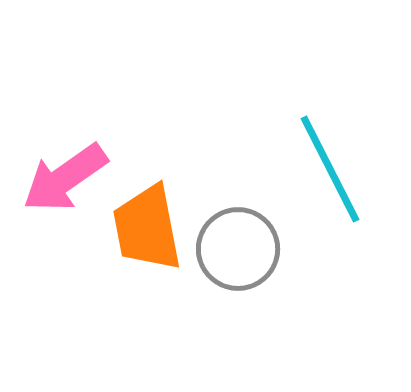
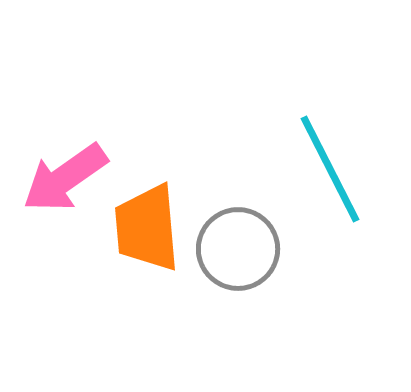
orange trapezoid: rotated 6 degrees clockwise
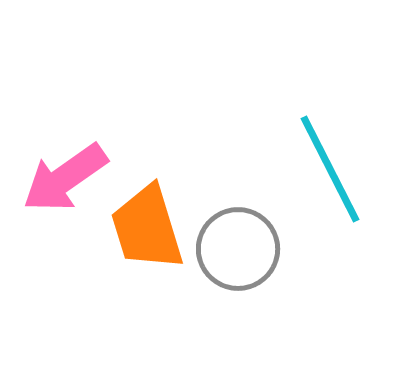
orange trapezoid: rotated 12 degrees counterclockwise
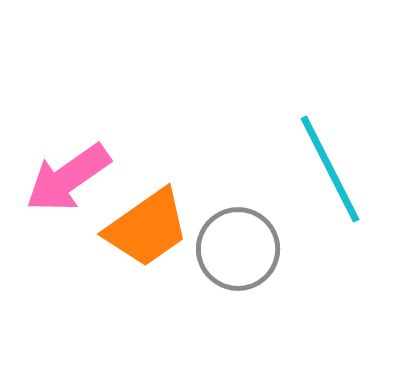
pink arrow: moved 3 px right
orange trapezoid: rotated 108 degrees counterclockwise
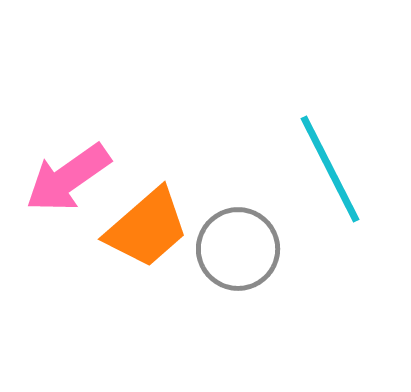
orange trapezoid: rotated 6 degrees counterclockwise
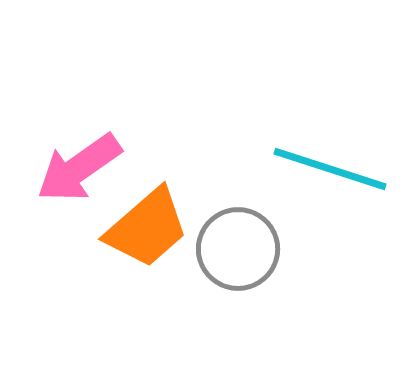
cyan line: rotated 45 degrees counterclockwise
pink arrow: moved 11 px right, 10 px up
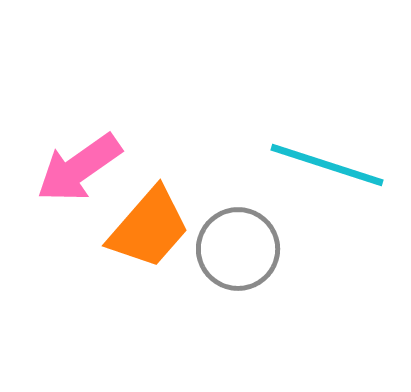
cyan line: moved 3 px left, 4 px up
orange trapezoid: moved 2 px right; rotated 8 degrees counterclockwise
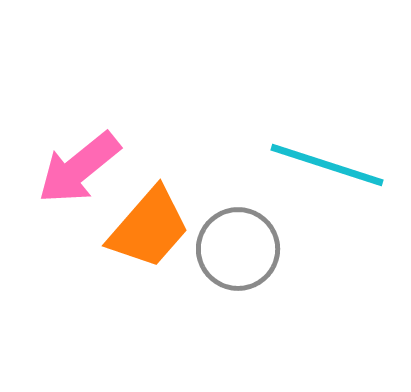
pink arrow: rotated 4 degrees counterclockwise
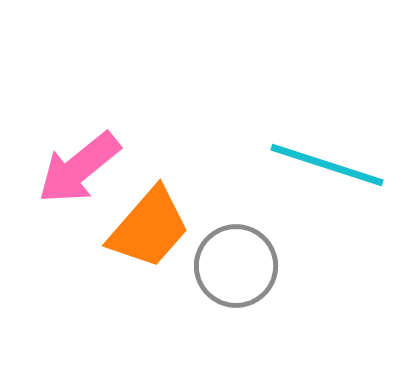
gray circle: moved 2 px left, 17 px down
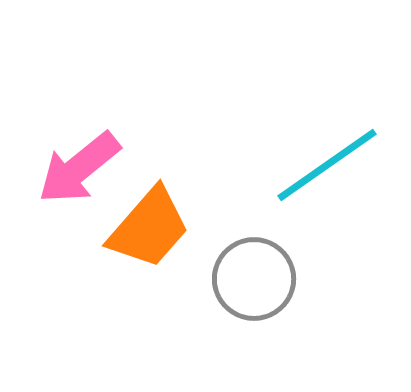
cyan line: rotated 53 degrees counterclockwise
gray circle: moved 18 px right, 13 px down
